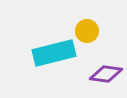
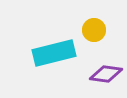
yellow circle: moved 7 px right, 1 px up
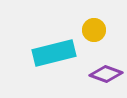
purple diamond: rotated 12 degrees clockwise
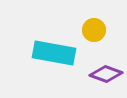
cyan rectangle: rotated 24 degrees clockwise
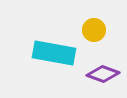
purple diamond: moved 3 px left
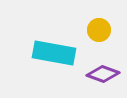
yellow circle: moved 5 px right
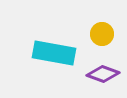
yellow circle: moved 3 px right, 4 px down
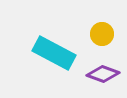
cyan rectangle: rotated 18 degrees clockwise
